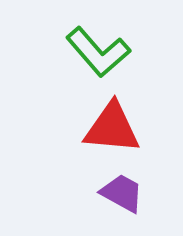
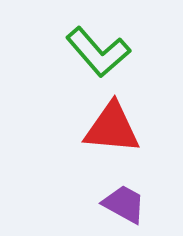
purple trapezoid: moved 2 px right, 11 px down
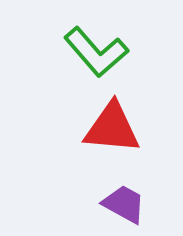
green L-shape: moved 2 px left
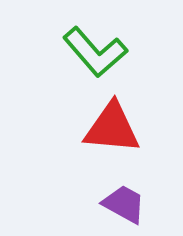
green L-shape: moved 1 px left
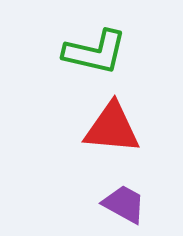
green L-shape: rotated 36 degrees counterclockwise
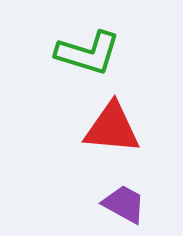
green L-shape: moved 7 px left, 1 px down; rotated 4 degrees clockwise
